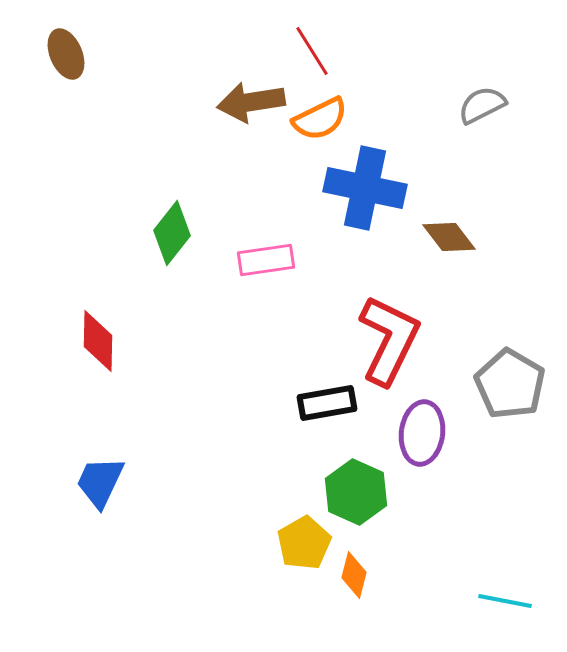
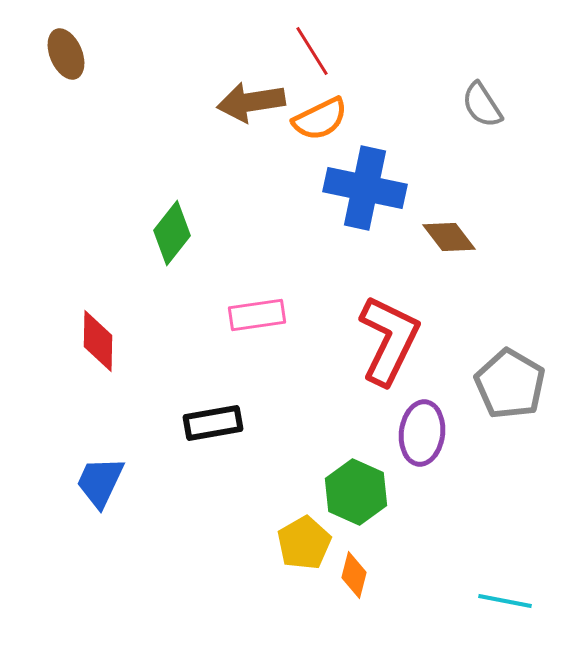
gray semicircle: rotated 96 degrees counterclockwise
pink rectangle: moved 9 px left, 55 px down
black rectangle: moved 114 px left, 20 px down
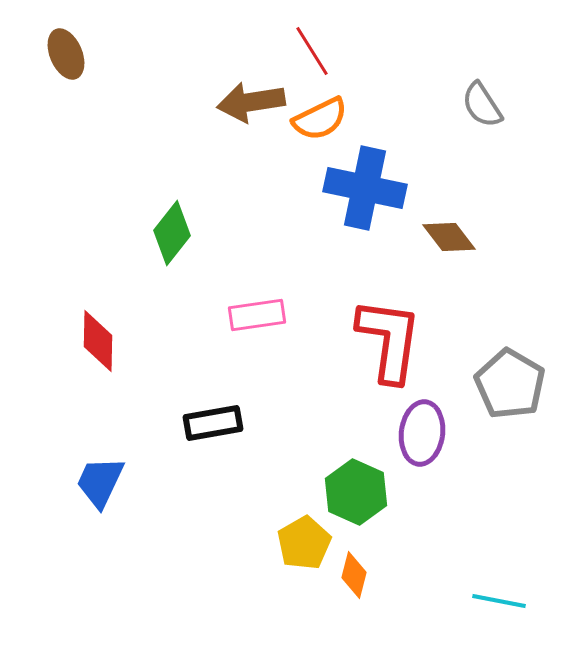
red L-shape: rotated 18 degrees counterclockwise
cyan line: moved 6 px left
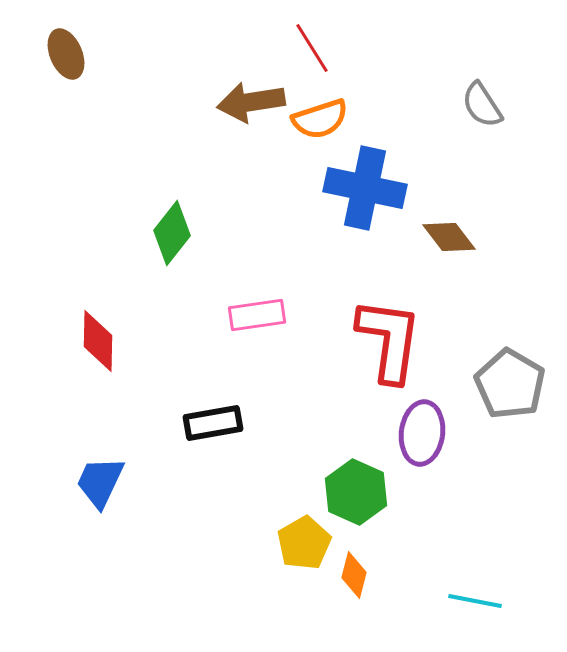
red line: moved 3 px up
orange semicircle: rotated 8 degrees clockwise
cyan line: moved 24 px left
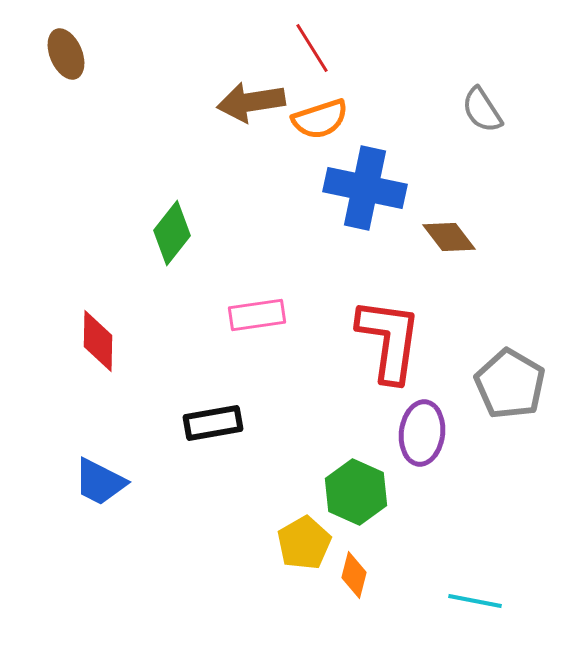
gray semicircle: moved 5 px down
blue trapezoid: rotated 88 degrees counterclockwise
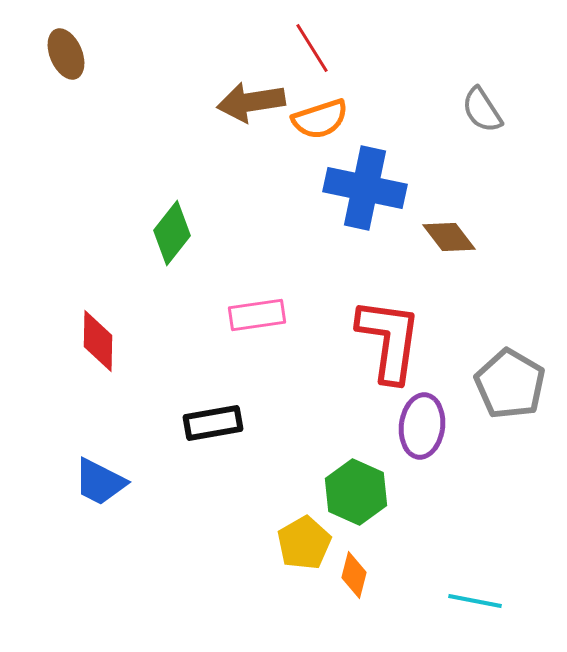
purple ellipse: moved 7 px up
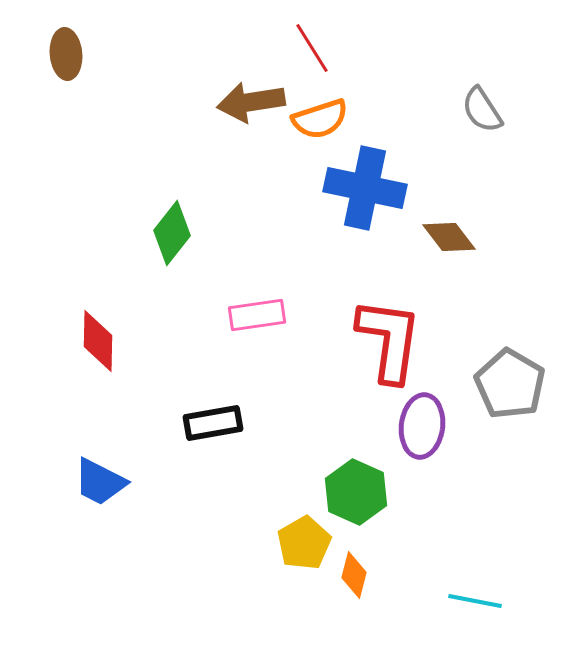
brown ellipse: rotated 18 degrees clockwise
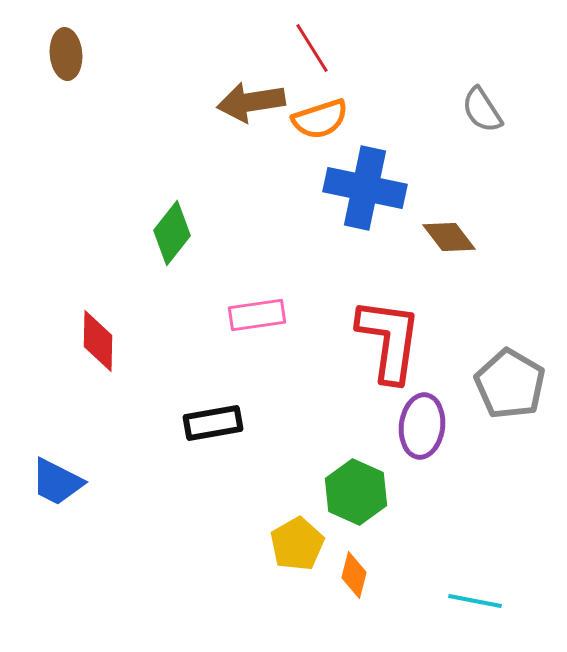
blue trapezoid: moved 43 px left
yellow pentagon: moved 7 px left, 1 px down
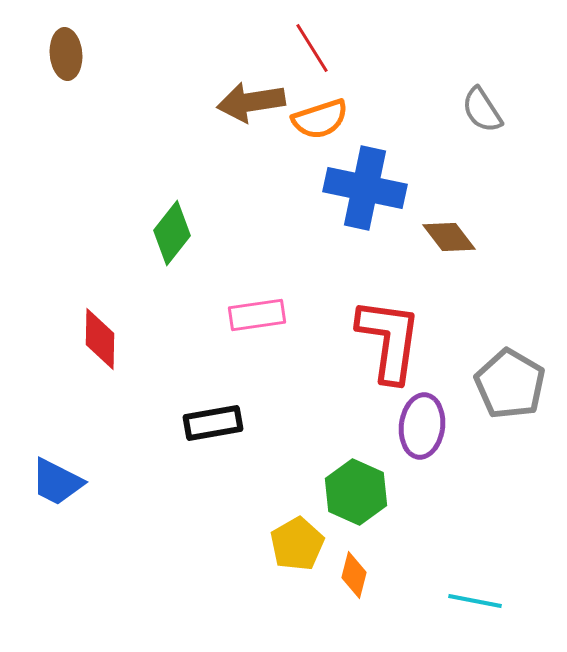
red diamond: moved 2 px right, 2 px up
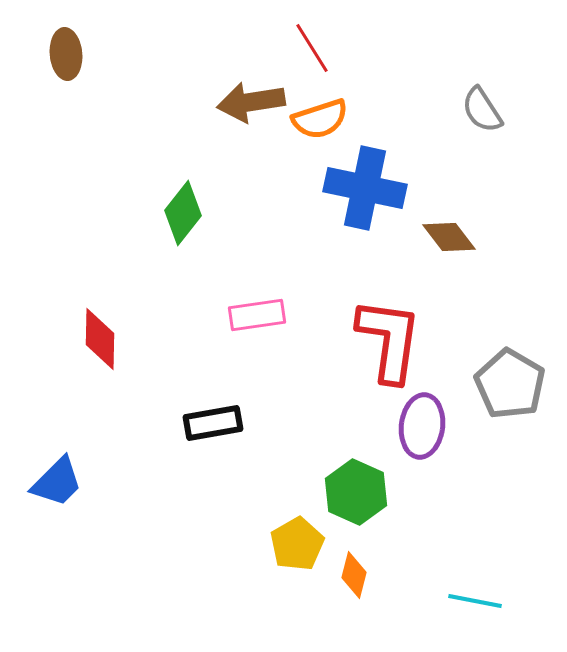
green diamond: moved 11 px right, 20 px up
blue trapezoid: rotated 72 degrees counterclockwise
